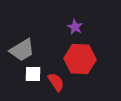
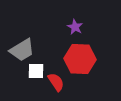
white square: moved 3 px right, 3 px up
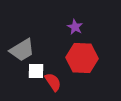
red hexagon: moved 2 px right, 1 px up
red semicircle: moved 3 px left
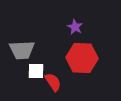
gray trapezoid: rotated 28 degrees clockwise
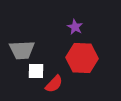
red semicircle: moved 1 px right, 2 px down; rotated 78 degrees clockwise
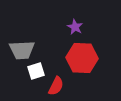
white square: rotated 18 degrees counterclockwise
red semicircle: moved 2 px right, 2 px down; rotated 18 degrees counterclockwise
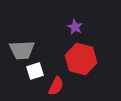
red hexagon: moved 1 px left, 1 px down; rotated 12 degrees clockwise
white square: moved 1 px left
